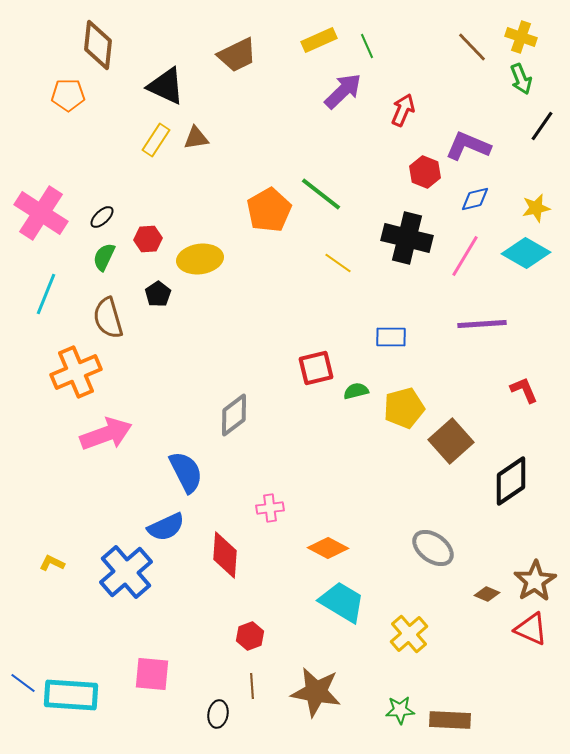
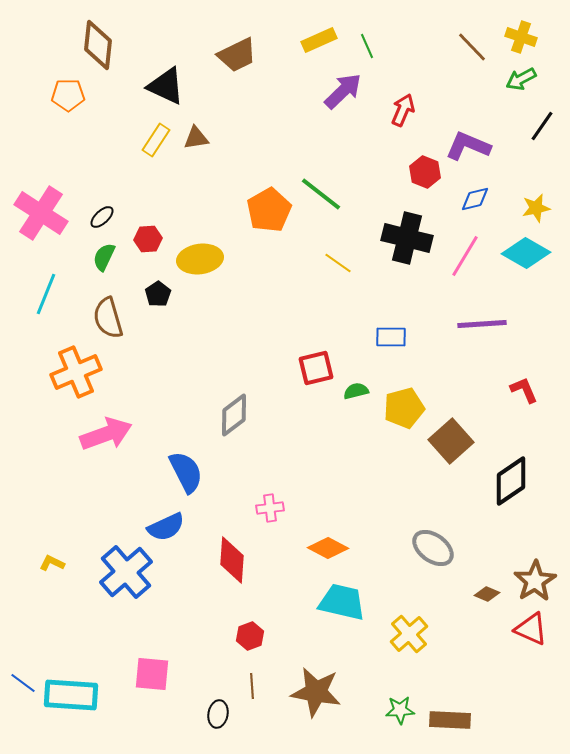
green arrow at (521, 79): rotated 84 degrees clockwise
red diamond at (225, 555): moved 7 px right, 5 px down
cyan trapezoid at (342, 602): rotated 18 degrees counterclockwise
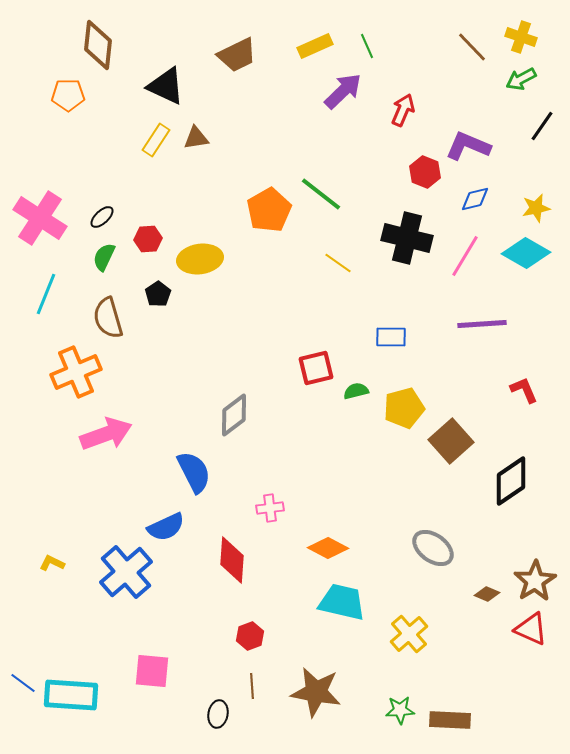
yellow rectangle at (319, 40): moved 4 px left, 6 px down
pink cross at (41, 213): moved 1 px left, 5 px down
blue semicircle at (186, 472): moved 8 px right
pink square at (152, 674): moved 3 px up
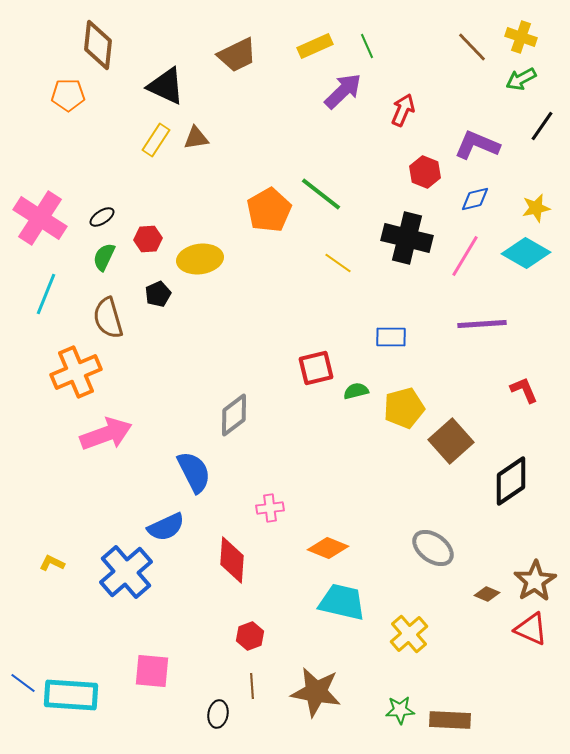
purple L-shape at (468, 146): moved 9 px right, 1 px up
black ellipse at (102, 217): rotated 10 degrees clockwise
black pentagon at (158, 294): rotated 10 degrees clockwise
orange diamond at (328, 548): rotated 6 degrees counterclockwise
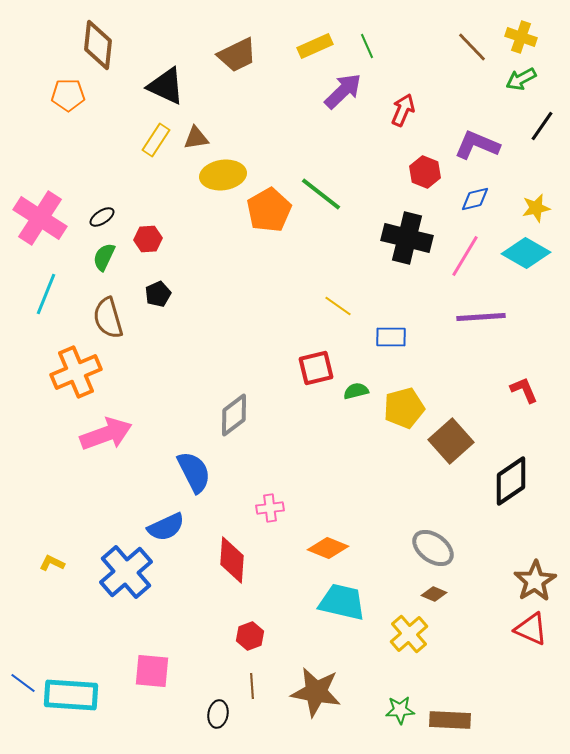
yellow ellipse at (200, 259): moved 23 px right, 84 px up
yellow line at (338, 263): moved 43 px down
purple line at (482, 324): moved 1 px left, 7 px up
brown diamond at (487, 594): moved 53 px left
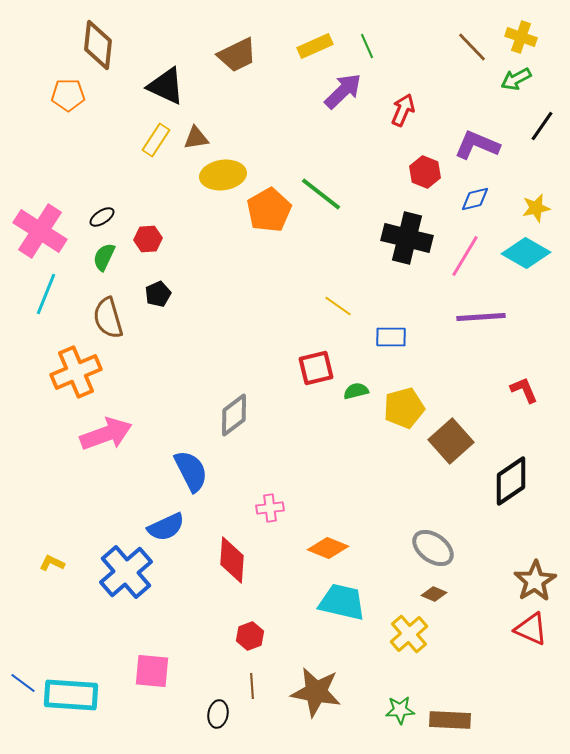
green arrow at (521, 79): moved 5 px left
pink cross at (40, 218): moved 13 px down
blue semicircle at (194, 472): moved 3 px left, 1 px up
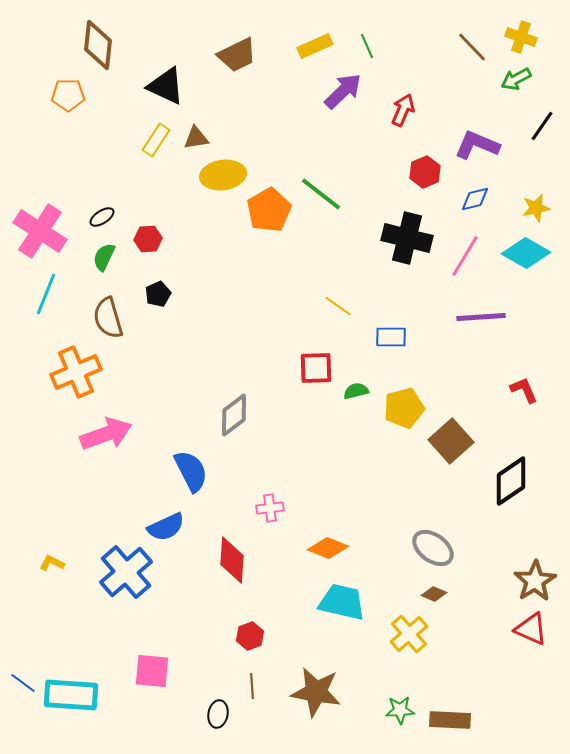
red hexagon at (425, 172): rotated 16 degrees clockwise
red square at (316, 368): rotated 12 degrees clockwise
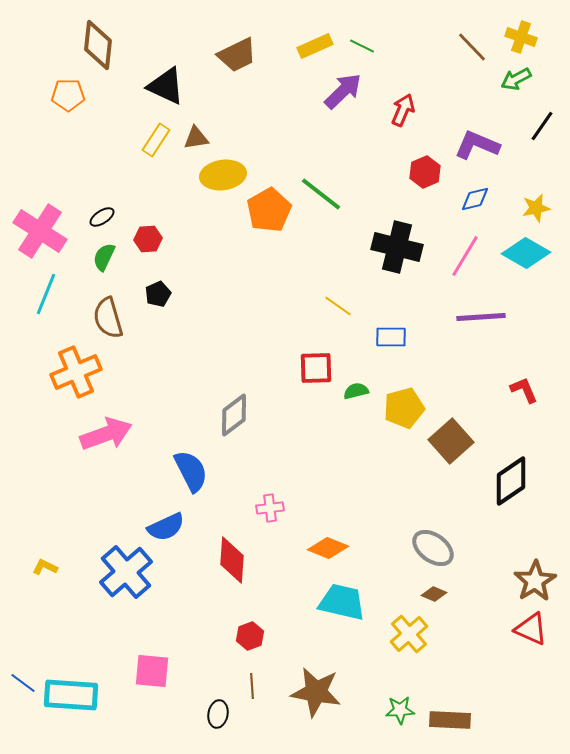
green line at (367, 46): moved 5 px left; rotated 40 degrees counterclockwise
black cross at (407, 238): moved 10 px left, 9 px down
yellow L-shape at (52, 563): moved 7 px left, 4 px down
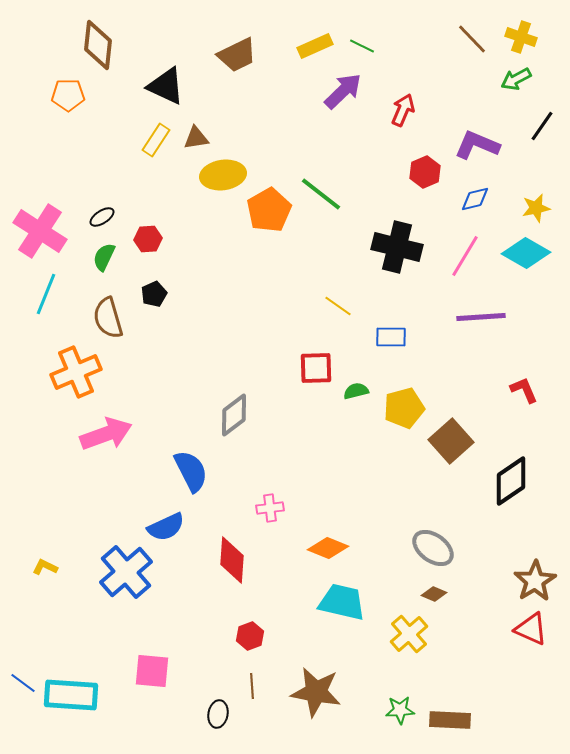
brown line at (472, 47): moved 8 px up
black pentagon at (158, 294): moved 4 px left
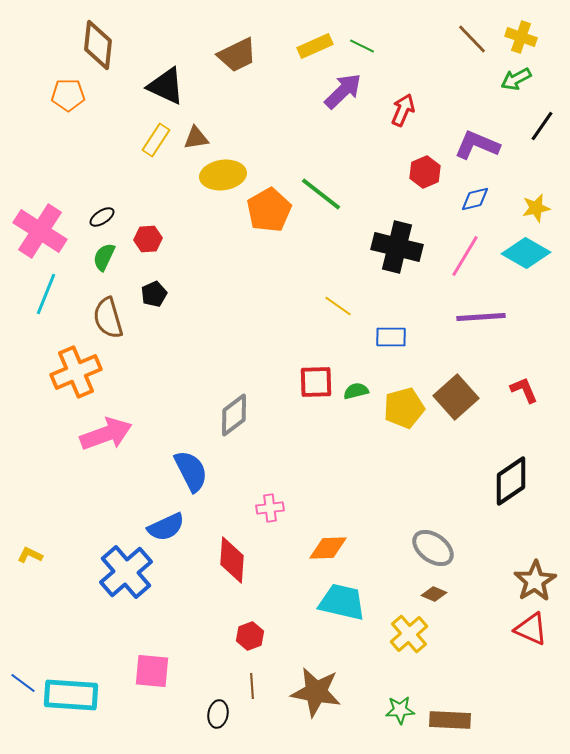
red square at (316, 368): moved 14 px down
brown square at (451, 441): moved 5 px right, 44 px up
orange diamond at (328, 548): rotated 24 degrees counterclockwise
yellow L-shape at (45, 567): moved 15 px left, 12 px up
